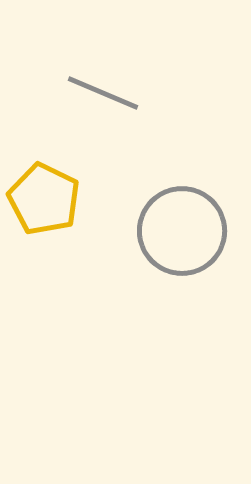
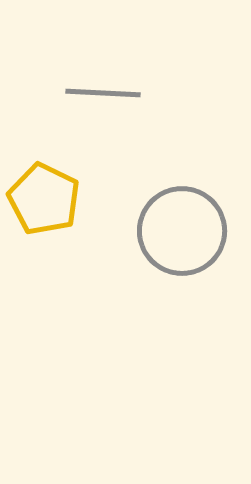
gray line: rotated 20 degrees counterclockwise
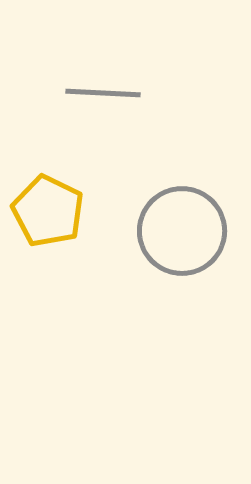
yellow pentagon: moved 4 px right, 12 px down
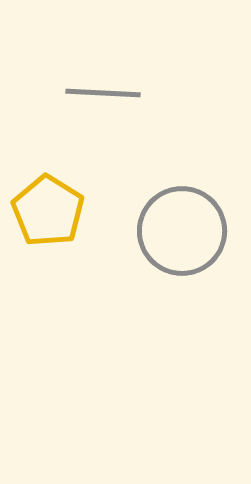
yellow pentagon: rotated 6 degrees clockwise
